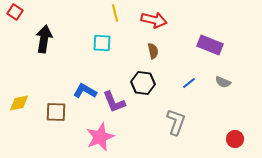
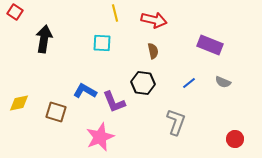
brown square: rotated 15 degrees clockwise
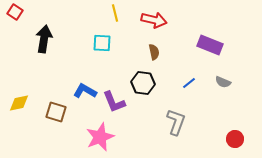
brown semicircle: moved 1 px right, 1 px down
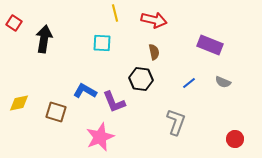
red square: moved 1 px left, 11 px down
black hexagon: moved 2 px left, 4 px up
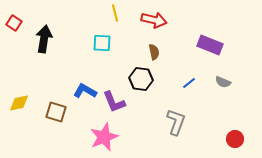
pink star: moved 4 px right
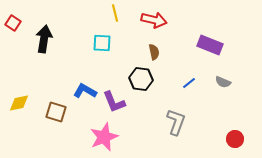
red square: moved 1 px left
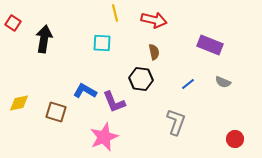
blue line: moved 1 px left, 1 px down
